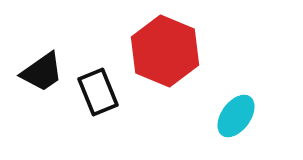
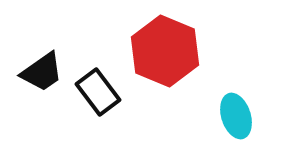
black rectangle: rotated 15 degrees counterclockwise
cyan ellipse: rotated 54 degrees counterclockwise
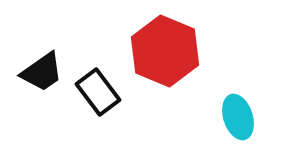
cyan ellipse: moved 2 px right, 1 px down
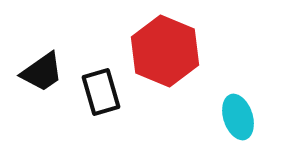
black rectangle: moved 3 px right; rotated 21 degrees clockwise
